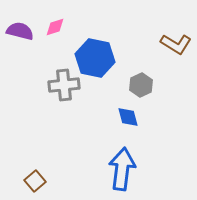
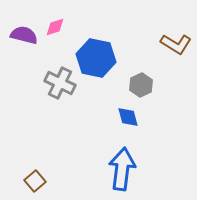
purple semicircle: moved 4 px right, 4 px down
blue hexagon: moved 1 px right
gray cross: moved 4 px left, 2 px up; rotated 32 degrees clockwise
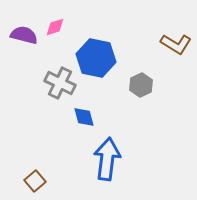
blue diamond: moved 44 px left
blue arrow: moved 15 px left, 10 px up
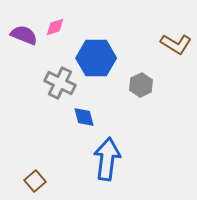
purple semicircle: rotated 8 degrees clockwise
blue hexagon: rotated 12 degrees counterclockwise
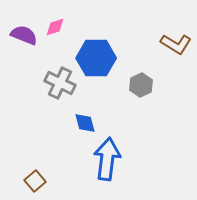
blue diamond: moved 1 px right, 6 px down
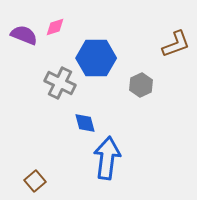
brown L-shape: rotated 52 degrees counterclockwise
blue arrow: moved 1 px up
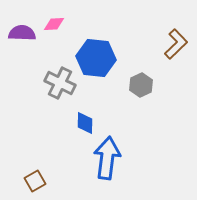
pink diamond: moved 1 px left, 3 px up; rotated 15 degrees clockwise
purple semicircle: moved 2 px left, 2 px up; rotated 20 degrees counterclockwise
brown L-shape: rotated 24 degrees counterclockwise
blue hexagon: rotated 6 degrees clockwise
blue diamond: rotated 15 degrees clockwise
brown square: rotated 10 degrees clockwise
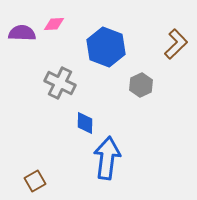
blue hexagon: moved 10 px right, 11 px up; rotated 15 degrees clockwise
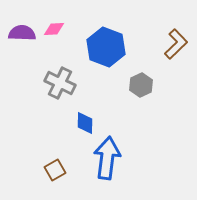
pink diamond: moved 5 px down
brown square: moved 20 px right, 11 px up
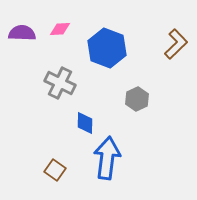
pink diamond: moved 6 px right
blue hexagon: moved 1 px right, 1 px down
gray hexagon: moved 4 px left, 14 px down
brown square: rotated 25 degrees counterclockwise
